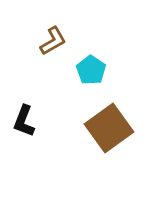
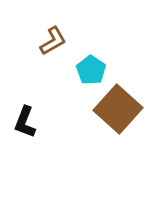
black L-shape: moved 1 px right, 1 px down
brown square: moved 9 px right, 19 px up; rotated 12 degrees counterclockwise
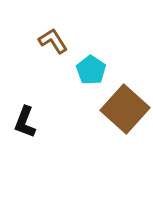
brown L-shape: rotated 92 degrees counterclockwise
brown square: moved 7 px right
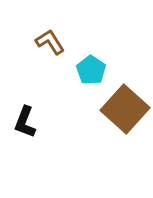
brown L-shape: moved 3 px left, 1 px down
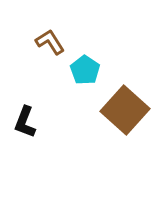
cyan pentagon: moved 6 px left
brown square: moved 1 px down
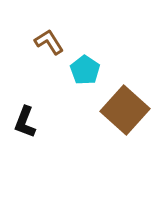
brown L-shape: moved 1 px left
